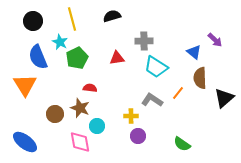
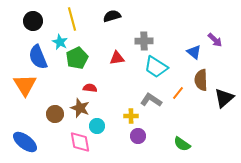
brown semicircle: moved 1 px right, 2 px down
gray L-shape: moved 1 px left
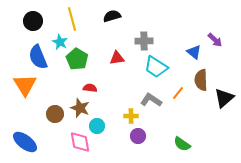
green pentagon: moved 1 px down; rotated 15 degrees counterclockwise
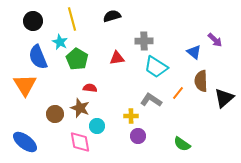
brown semicircle: moved 1 px down
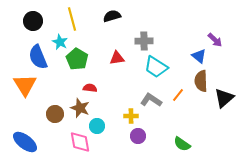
blue triangle: moved 5 px right, 4 px down
orange line: moved 2 px down
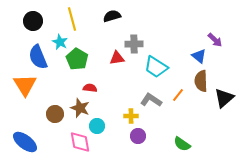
gray cross: moved 10 px left, 3 px down
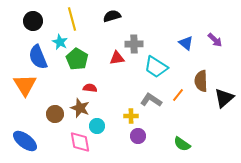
blue triangle: moved 13 px left, 13 px up
blue ellipse: moved 1 px up
